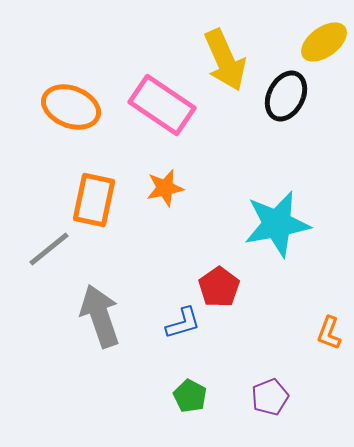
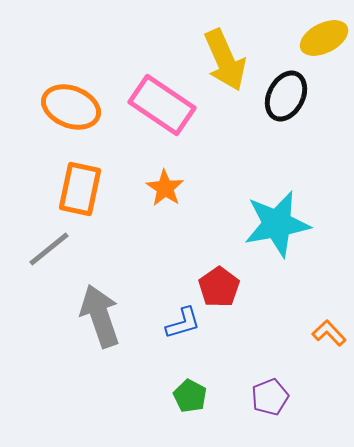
yellow ellipse: moved 4 px up; rotated 9 degrees clockwise
orange star: rotated 27 degrees counterclockwise
orange rectangle: moved 14 px left, 11 px up
orange L-shape: rotated 116 degrees clockwise
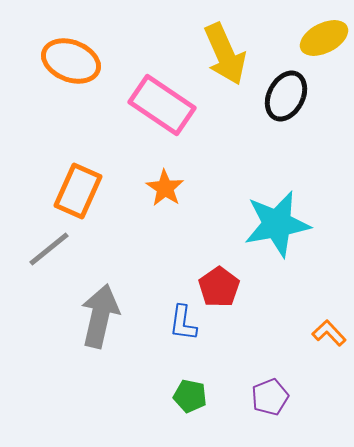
yellow arrow: moved 6 px up
orange ellipse: moved 46 px up
orange rectangle: moved 2 px left, 2 px down; rotated 12 degrees clockwise
gray arrow: rotated 32 degrees clockwise
blue L-shape: rotated 114 degrees clockwise
green pentagon: rotated 16 degrees counterclockwise
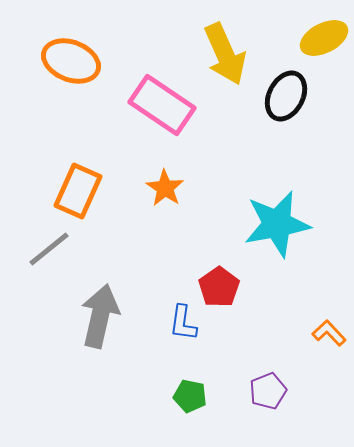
purple pentagon: moved 2 px left, 6 px up
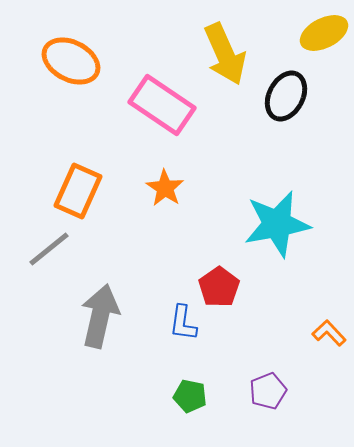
yellow ellipse: moved 5 px up
orange ellipse: rotated 6 degrees clockwise
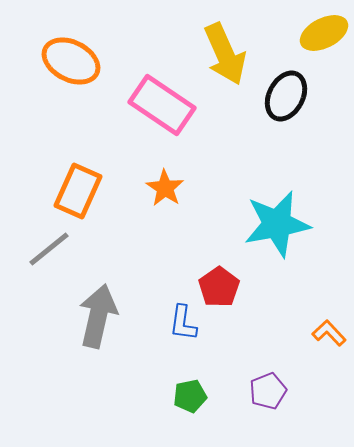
gray arrow: moved 2 px left
green pentagon: rotated 24 degrees counterclockwise
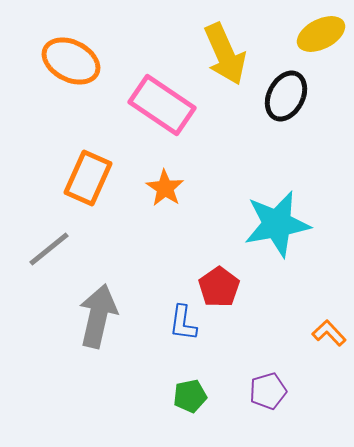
yellow ellipse: moved 3 px left, 1 px down
orange rectangle: moved 10 px right, 13 px up
purple pentagon: rotated 6 degrees clockwise
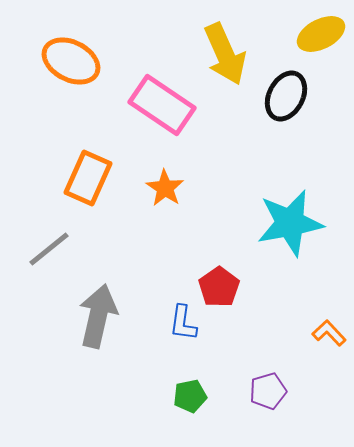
cyan star: moved 13 px right, 1 px up
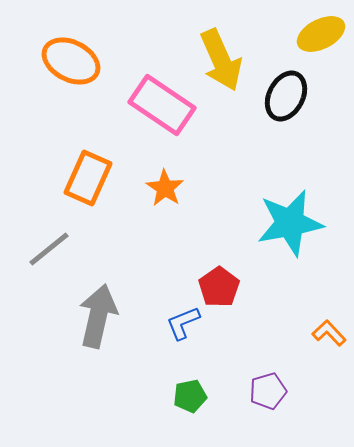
yellow arrow: moved 4 px left, 6 px down
blue L-shape: rotated 60 degrees clockwise
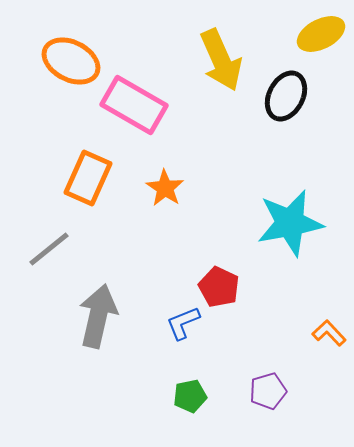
pink rectangle: moved 28 px left; rotated 4 degrees counterclockwise
red pentagon: rotated 12 degrees counterclockwise
